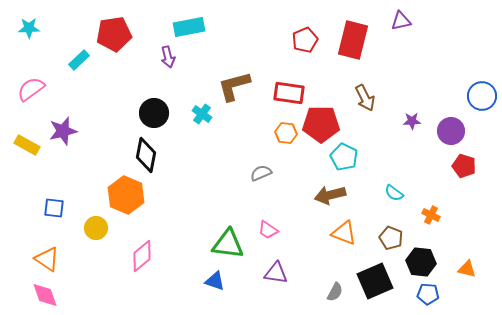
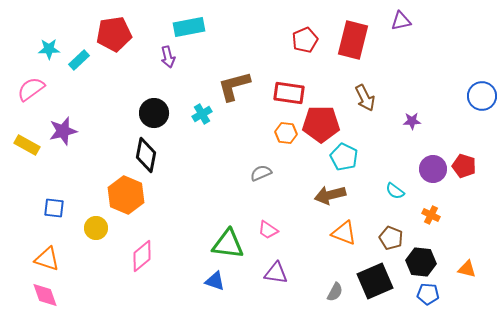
cyan star at (29, 28): moved 20 px right, 21 px down
cyan cross at (202, 114): rotated 24 degrees clockwise
purple circle at (451, 131): moved 18 px left, 38 px down
cyan semicircle at (394, 193): moved 1 px right, 2 px up
orange triangle at (47, 259): rotated 16 degrees counterclockwise
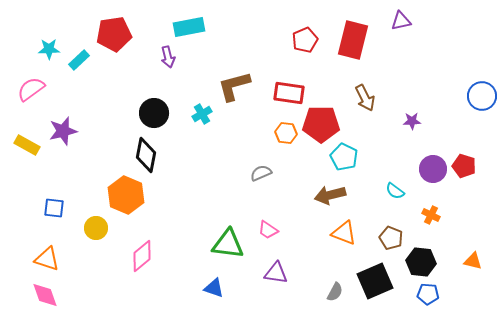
orange triangle at (467, 269): moved 6 px right, 8 px up
blue triangle at (215, 281): moved 1 px left, 7 px down
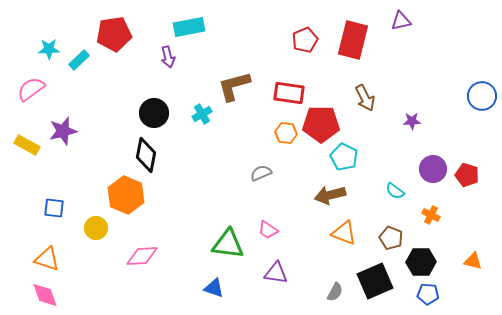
red pentagon at (464, 166): moved 3 px right, 9 px down
pink diamond at (142, 256): rotated 36 degrees clockwise
black hexagon at (421, 262): rotated 8 degrees counterclockwise
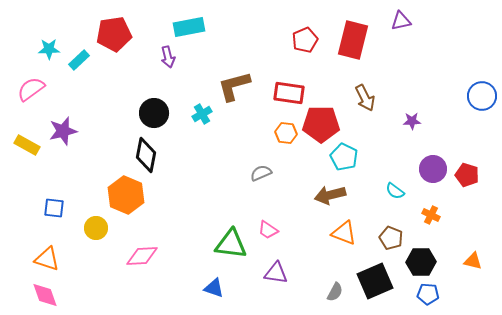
green triangle at (228, 244): moved 3 px right
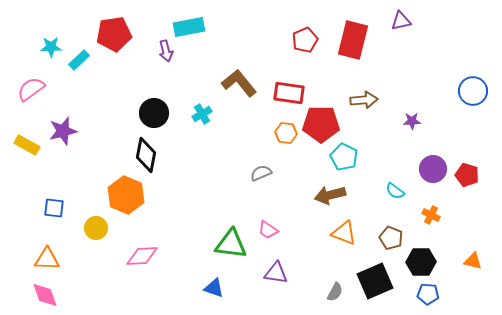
cyan star at (49, 49): moved 2 px right, 2 px up
purple arrow at (168, 57): moved 2 px left, 6 px up
brown L-shape at (234, 86): moved 5 px right, 3 px up; rotated 66 degrees clockwise
blue circle at (482, 96): moved 9 px left, 5 px up
brown arrow at (365, 98): moved 1 px left, 2 px down; rotated 68 degrees counterclockwise
orange triangle at (47, 259): rotated 16 degrees counterclockwise
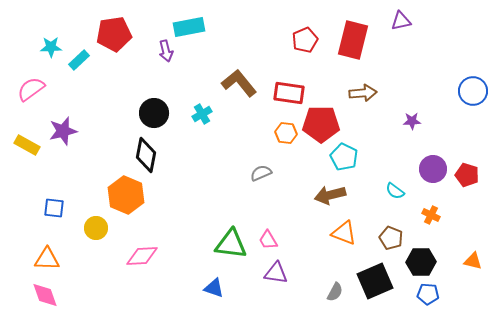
brown arrow at (364, 100): moved 1 px left, 7 px up
pink trapezoid at (268, 230): moved 10 px down; rotated 25 degrees clockwise
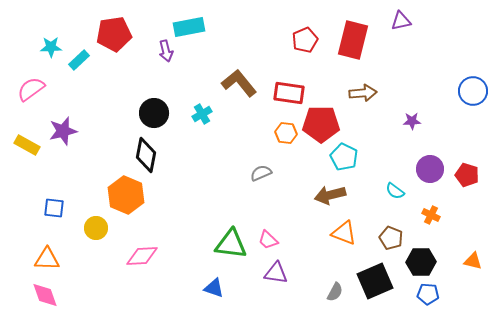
purple circle at (433, 169): moved 3 px left
pink trapezoid at (268, 240): rotated 15 degrees counterclockwise
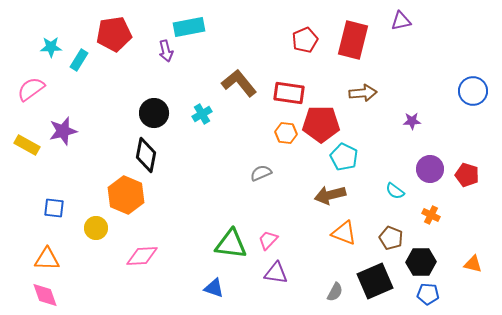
cyan rectangle at (79, 60): rotated 15 degrees counterclockwise
pink trapezoid at (268, 240): rotated 90 degrees clockwise
orange triangle at (473, 261): moved 3 px down
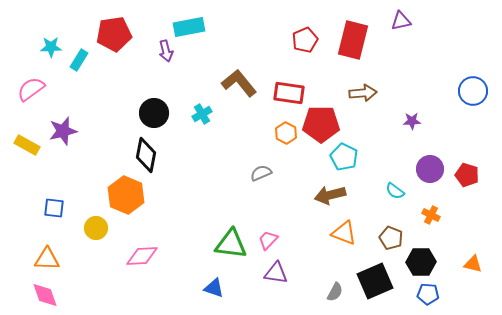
orange hexagon at (286, 133): rotated 20 degrees clockwise
